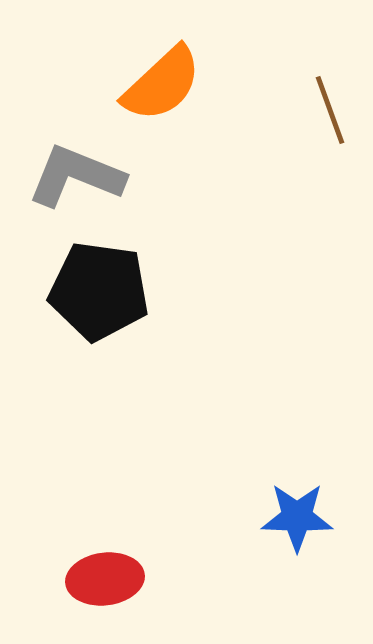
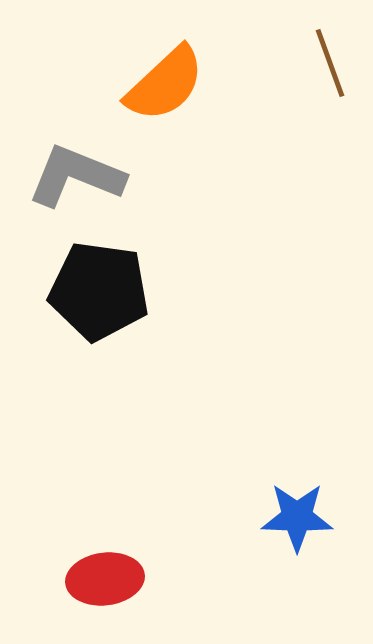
orange semicircle: moved 3 px right
brown line: moved 47 px up
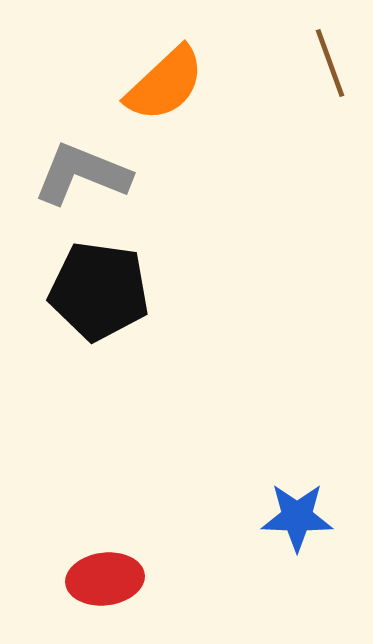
gray L-shape: moved 6 px right, 2 px up
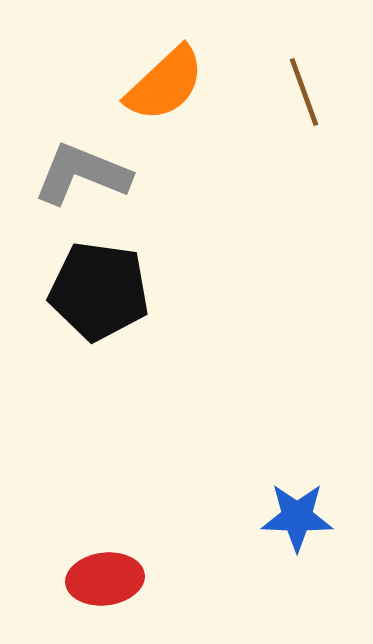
brown line: moved 26 px left, 29 px down
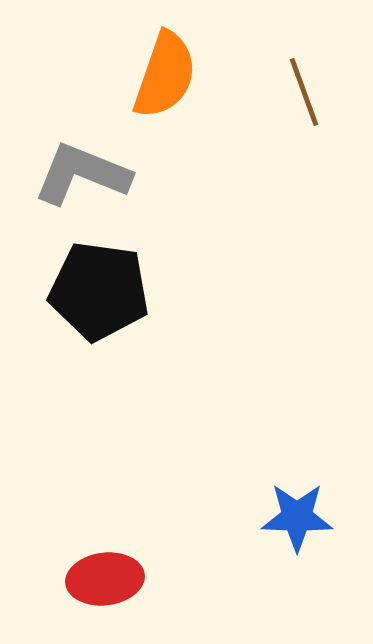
orange semicircle: moved 9 px up; rotated 28 degrees counterclockwise
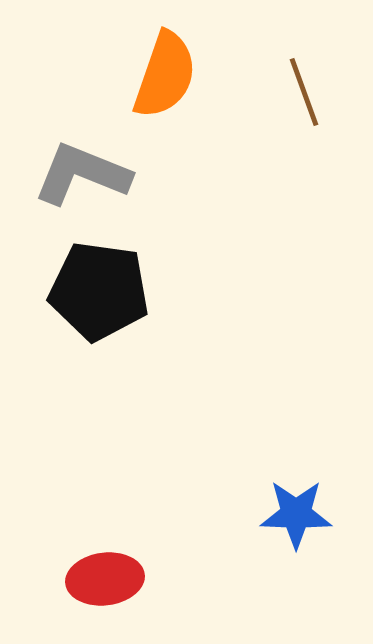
blue star: moved 1 px left, 3 px up
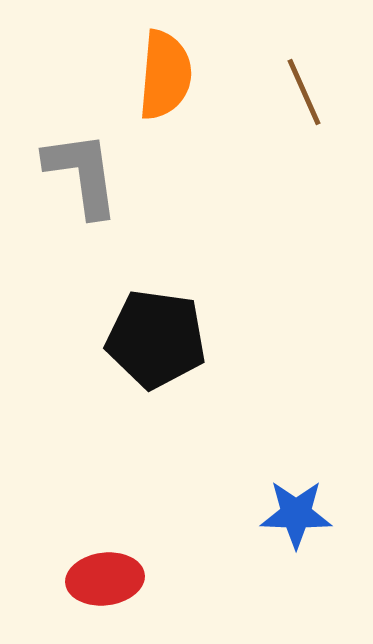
orange semicircle: rotated 14 degrees counterclockwise
brown line: rotated 4 degrees counterclockwise
gray L-shape: rotated 60 degrees clockwise
black pentagon: moved 57 px right, 48 px down
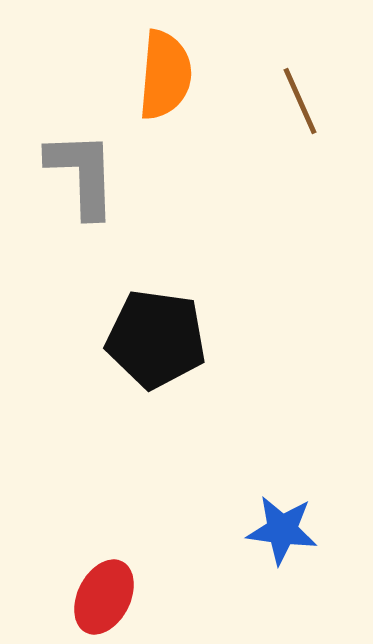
brown line: moved 4 px left, 9 px down
gray L-shape: rotated 6 degrees clockwise
blue star: moved 14 px left, 16 px down; rotated 6 degrees clockwise
red ellipse: moved 1 px left, 18 px down; rotated 56 degrees counterclockwise
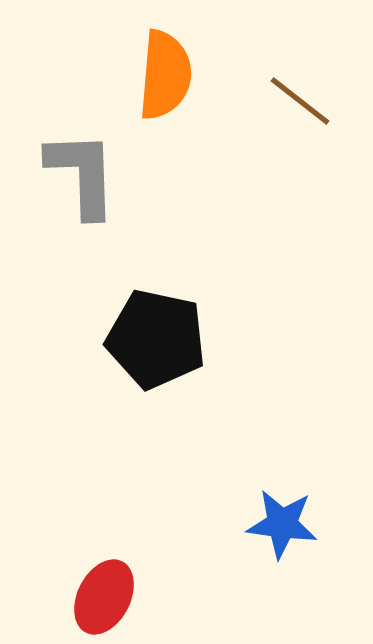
brown line: rotated 28 degrees counterclockwise
black pentagon: rotated 4 degrees clockwise
blue star: moved 6 px up
